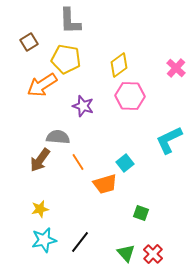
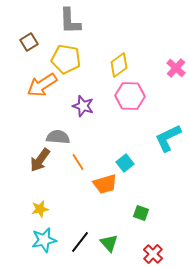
cyan L-shape: moved 1 px left, 2 px up
green triangle: moved 17 px left, 10 px up
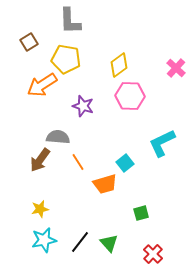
cyan L-shape: moved 6 px left, 5 px down
green square: rotated 35 degrees counterclockwise
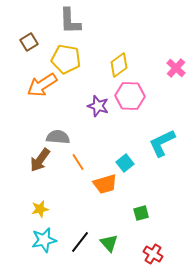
purple star: moved 15 px right
red cross: rotated 12 degrees counterclockwise
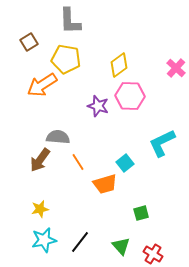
green triangle: moved 12 px right, 3 px down
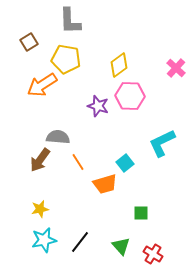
green square: rotated 14 degrees clockwise
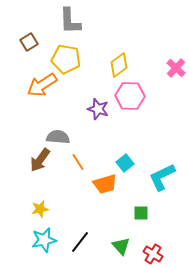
purple star: moved 3 px down
cyan L-shape: moved 34 px down
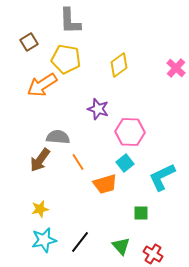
pink hexagon: moved 36 px down
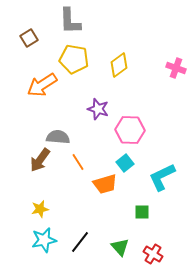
brown square: moved 4 px up
yellow pentagon: moved 8 px right
pink cross: rotated 24 degrees counterclockwise
pink hexagon: moved 2 px up
green square: moved 1 px right, 1 px up
green triangle: moved 1 px left, 1 px down
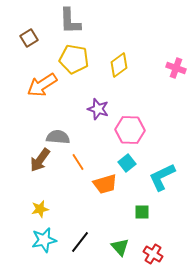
cyan square: moved 2 px right
